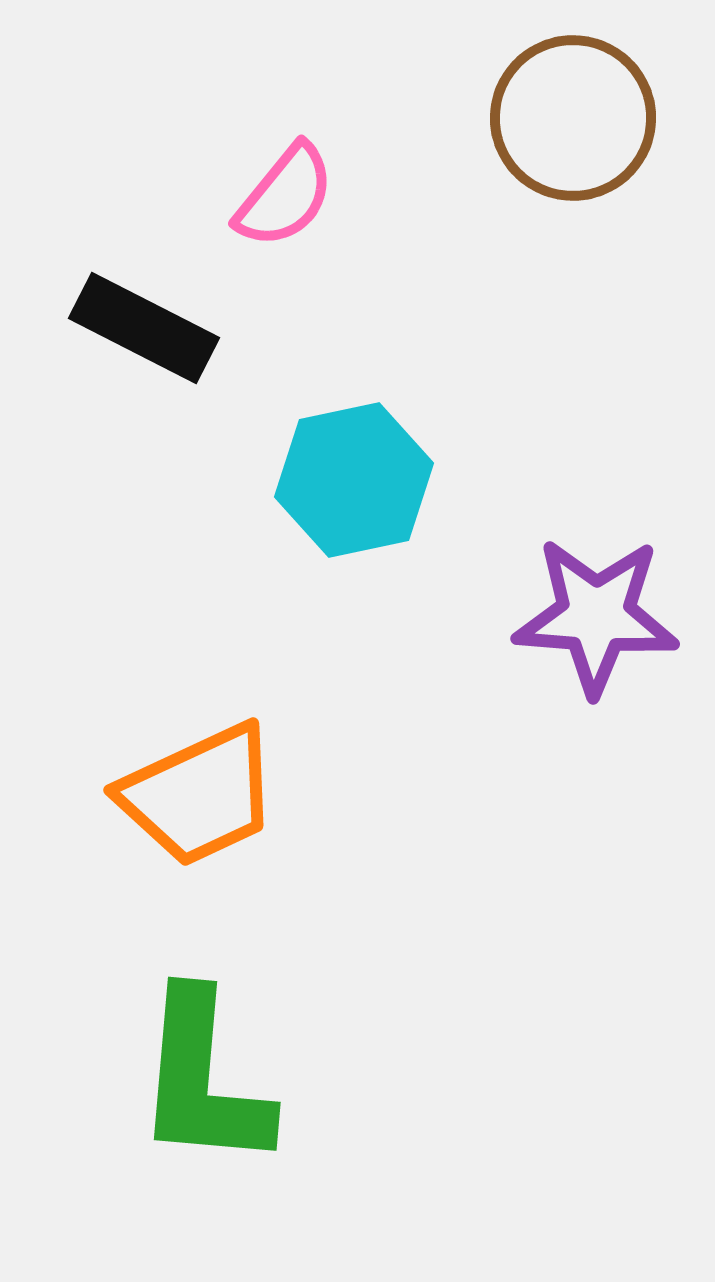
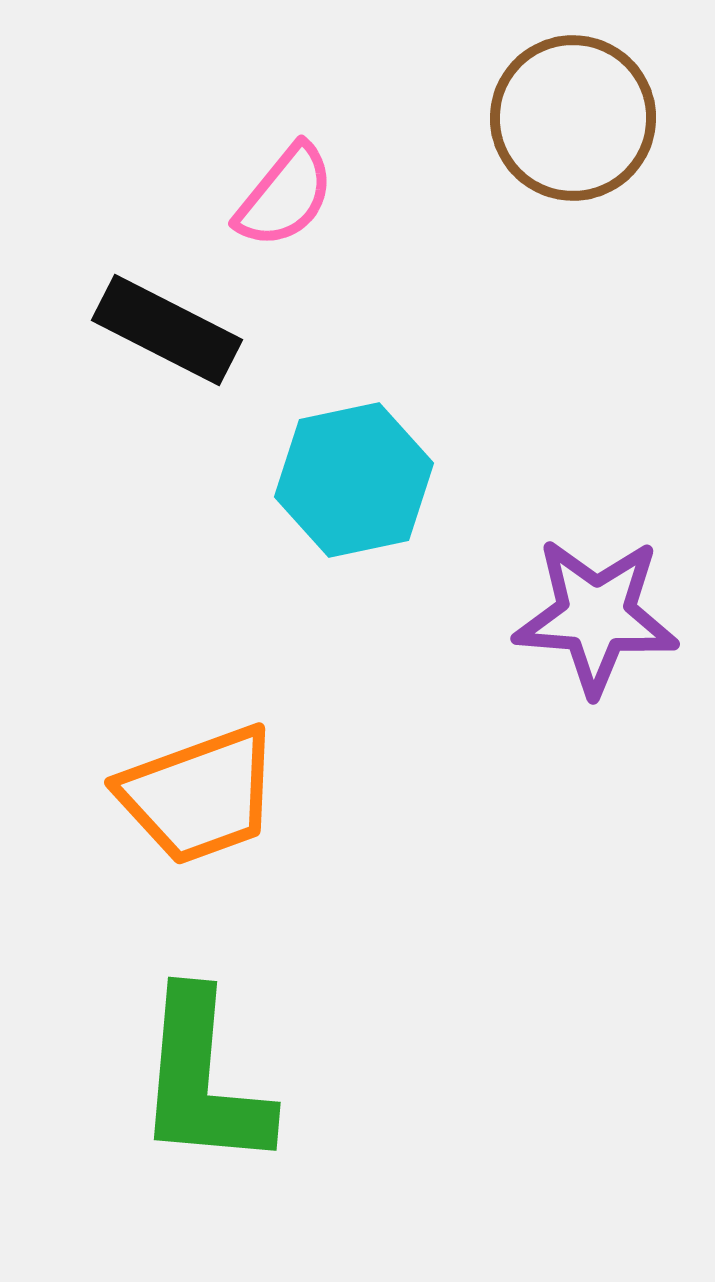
black rectangle: moved 23 px right, 2 px down
orange trapezoid: rotated 5 degrees clockwise
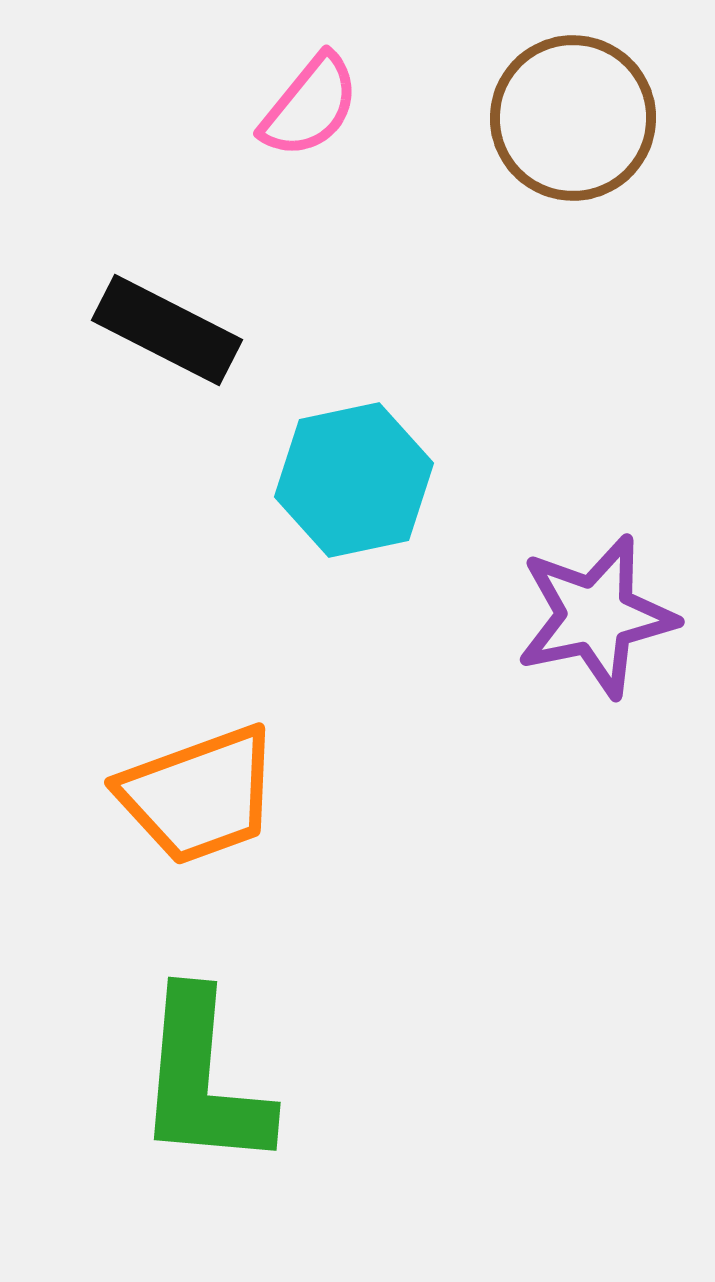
pink semicircle: moved 25 px right, 90 px up
purple star: rotated 16 degrees counterclockwise
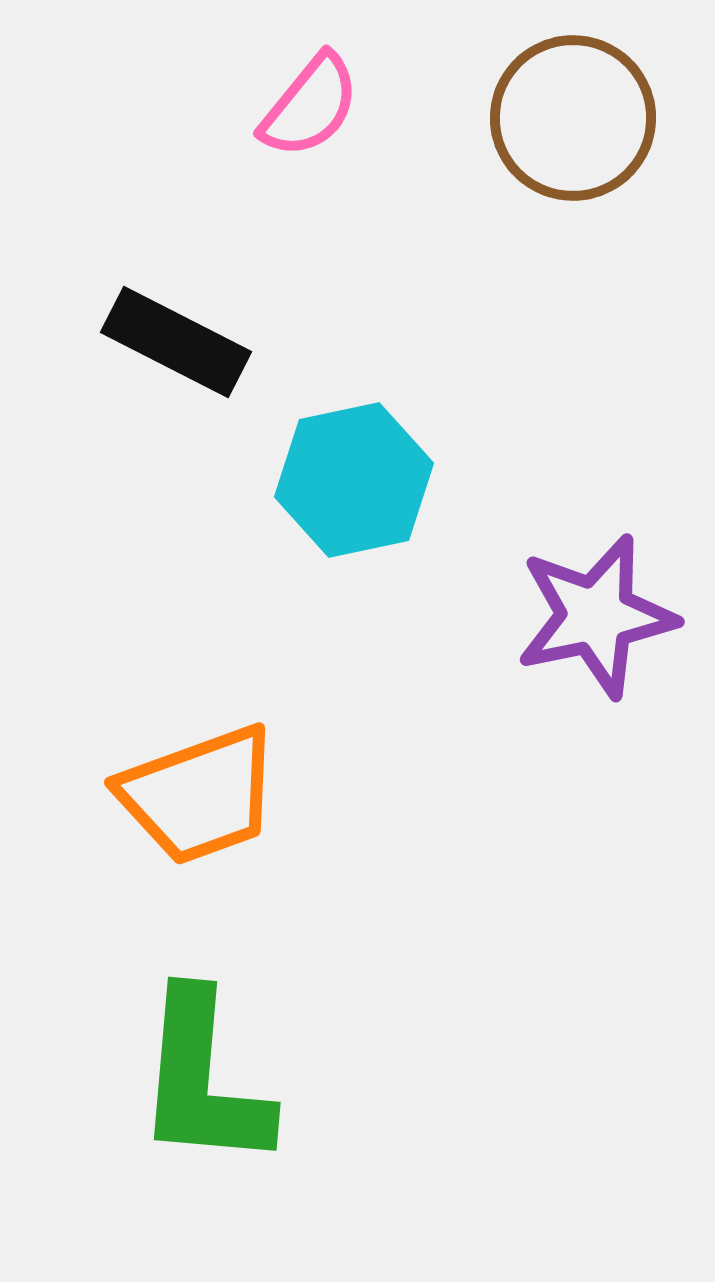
black rectangle: moved 9 px right, 12 px down
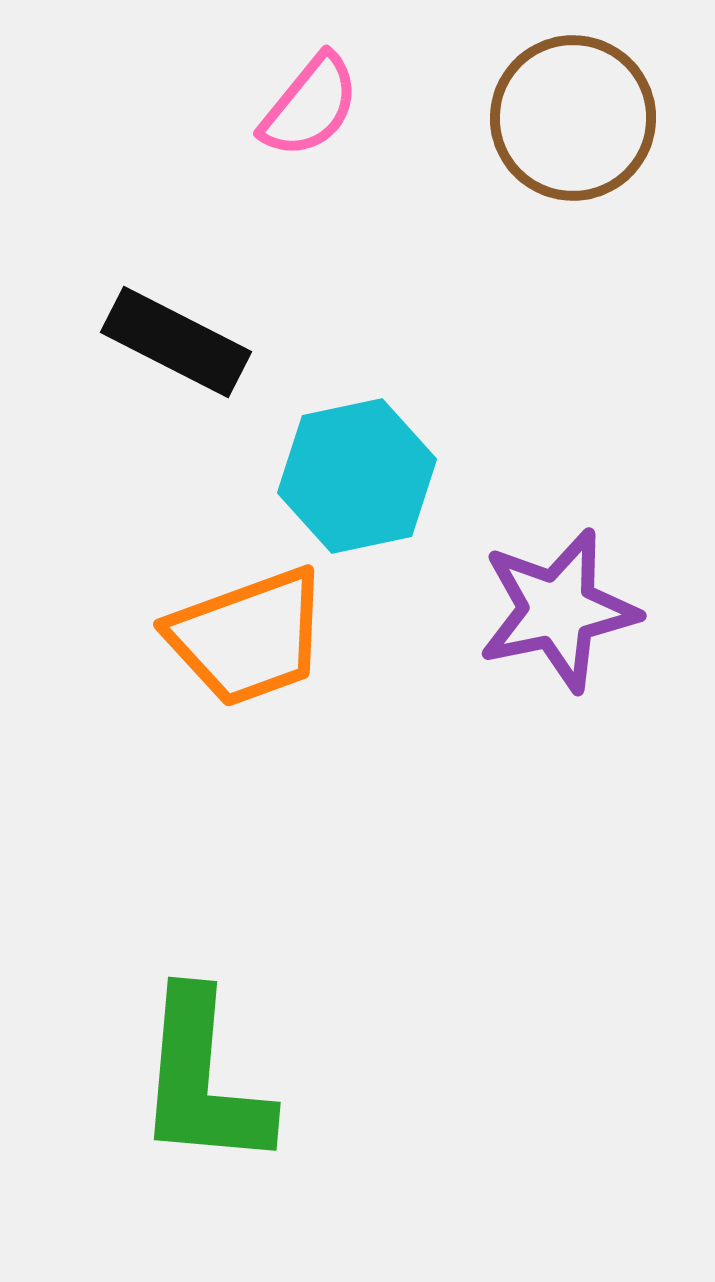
cyan hexagon: moved 3 px right, 4 px up
purple star: moved 38 px left, 6 px up
orange trapezoid: moved 49 px right, 158 px up
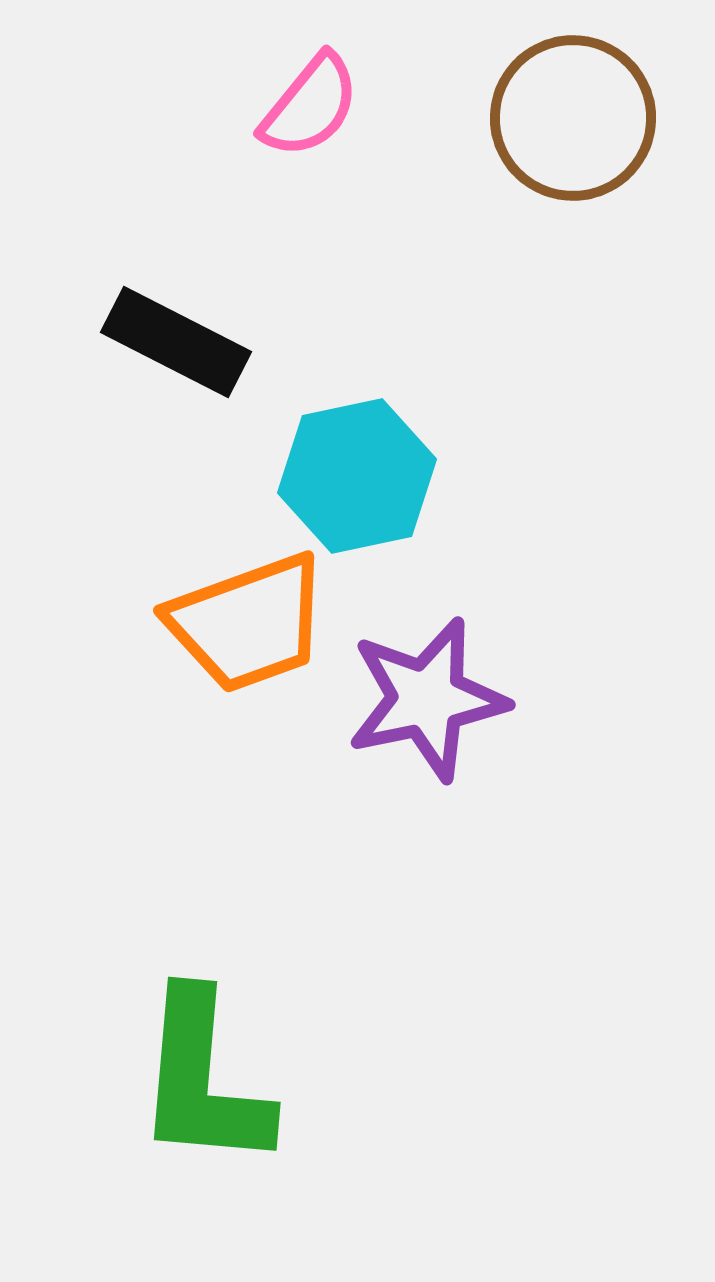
purple star: moved 131 px left, 89 px down
orange trapezoid: moved 14 px up
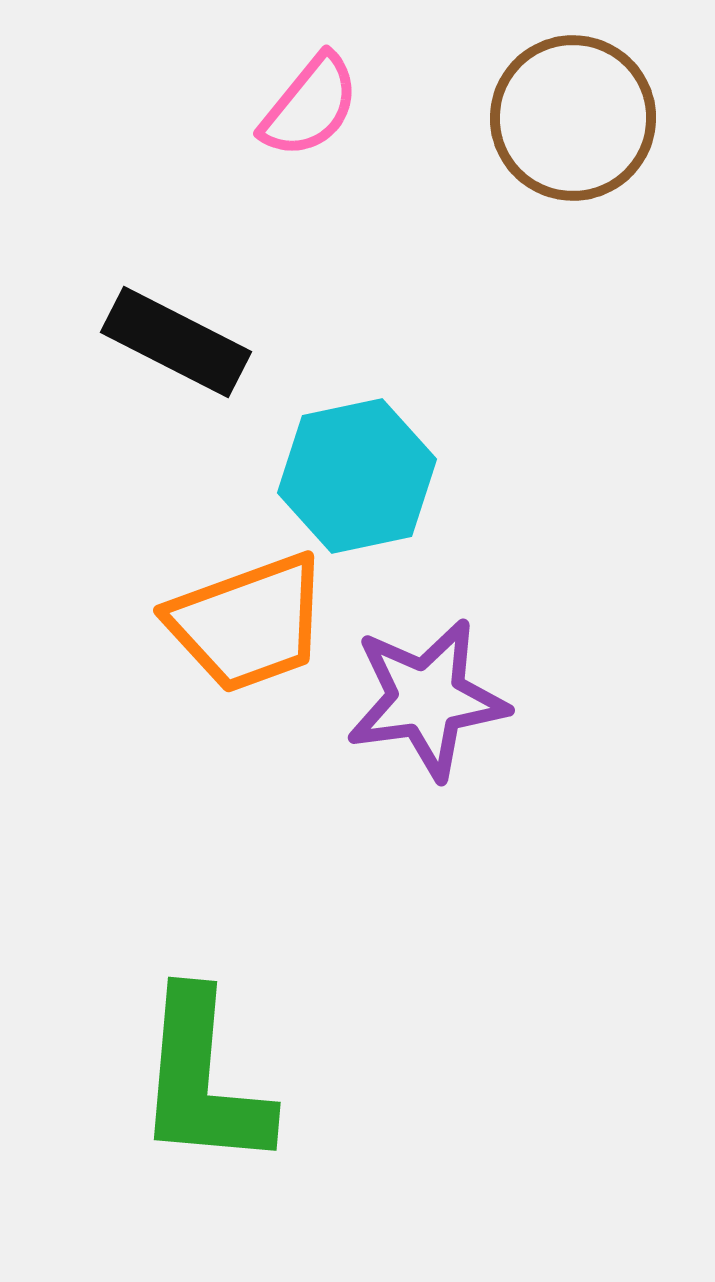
purple star: rotated 4 degrees clockwise
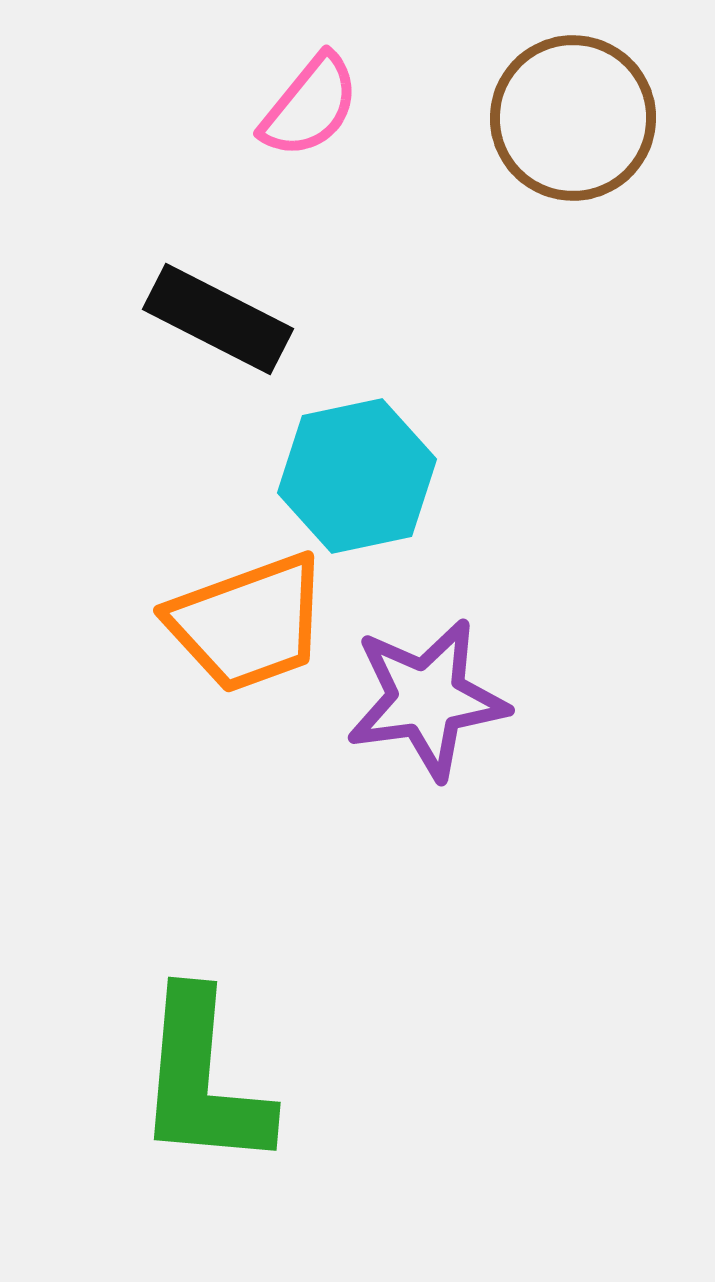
black rectangle: moved 42 px right, 23 px up
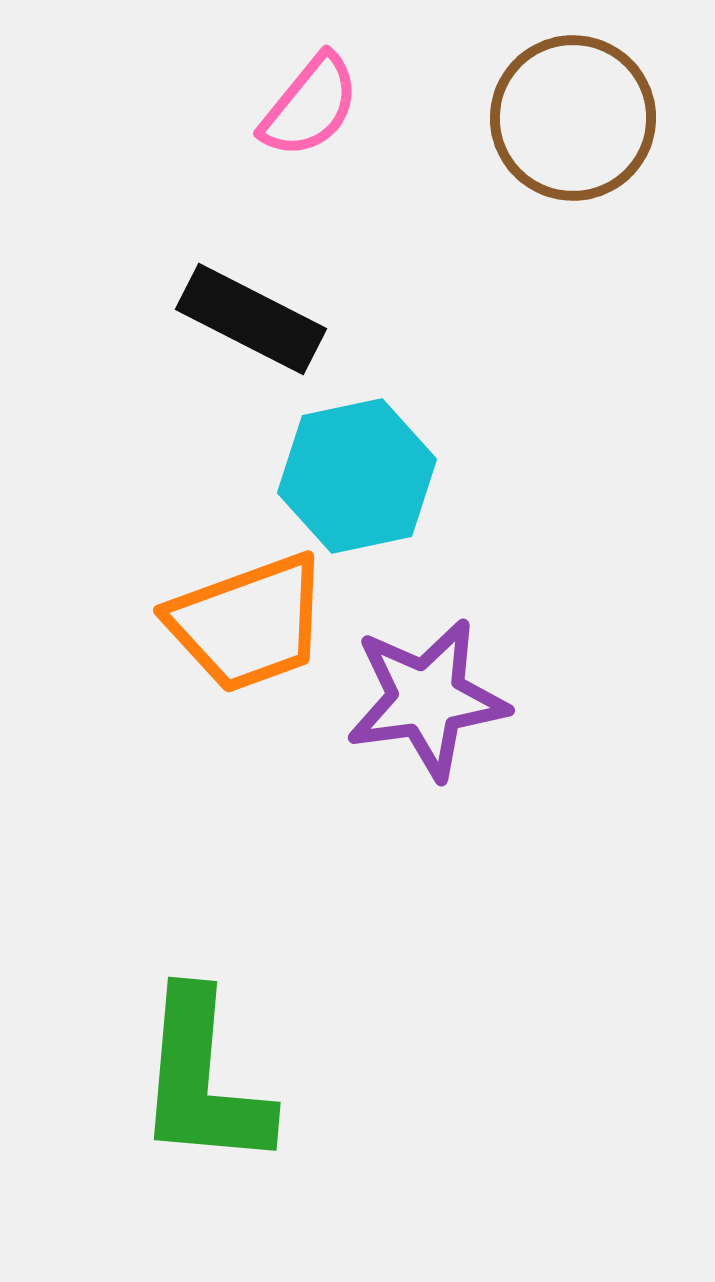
black rectangle: moved 33 px right
